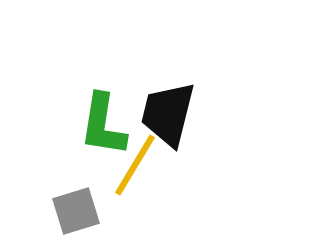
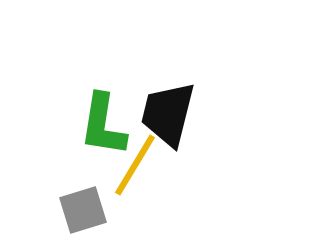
gray square: moved 7 px right, 1 px up
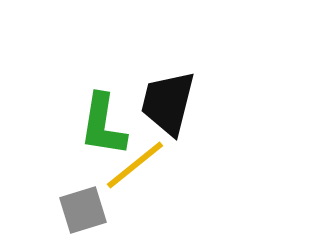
black trapezoid: moved 11 px up
yellow line: rotated 20 degrees clockwise
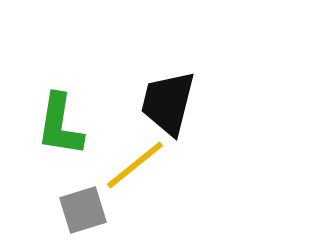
green L-shape: moved 43 px left
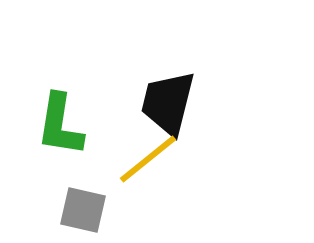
yellow line: moved 13 px right, 6 px up
gray square: rotated 30 degrees clockwise
